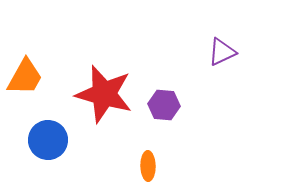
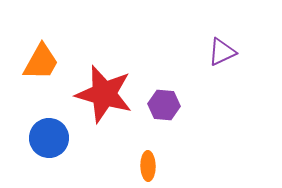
orange trapezoid: moved 16 px right, 15 px up
blue circle: moved 1 px right, 2 px up
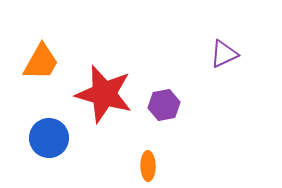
purple triangle: moved 2 px right, 2 px down
purple hexagon: rotated 16 degrees counterclockwise
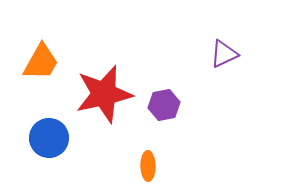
red star: rotated 28 degrees counterclockwise
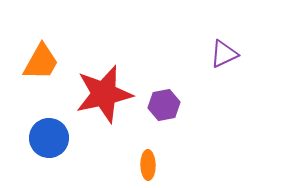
orange ellipse: moved 1 px up
